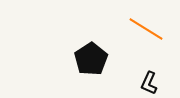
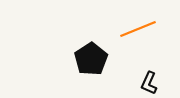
orange line: moved 8 px left; rotated 54 degrees counterclockwise
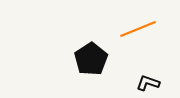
black L-shape: moved 1 px left; rotated 85 degrees clockwise
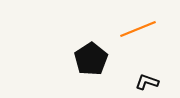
black L-shape: moved 1 px left, 1 px up
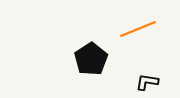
black L-shape: rotated 10 degrees counterclockwise
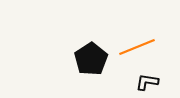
orange line: moved 1 px left, 18 px down
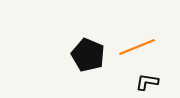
black pentagon: moved 3 px left, 4 px up; rotated 16 degrees counterclockwise
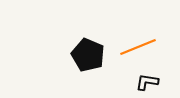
orange line: moved 1 px right
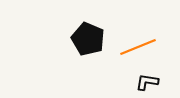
black pentagon: moved 16 px up
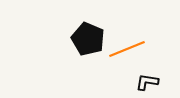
orange line: moved 11 px left, 2 px down
